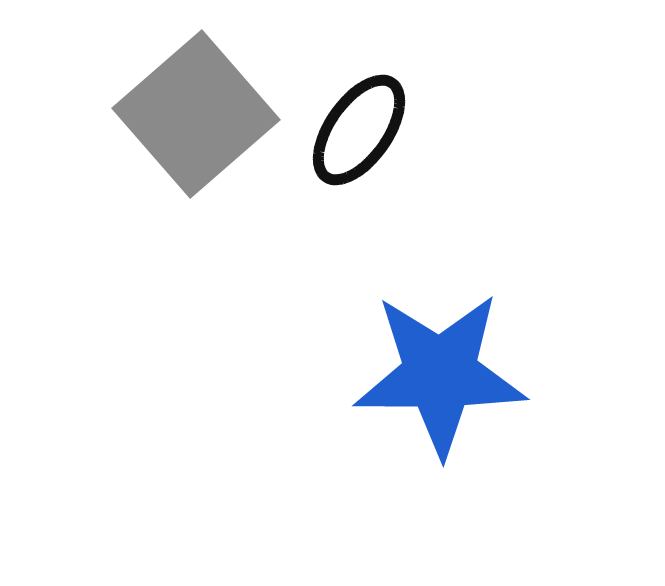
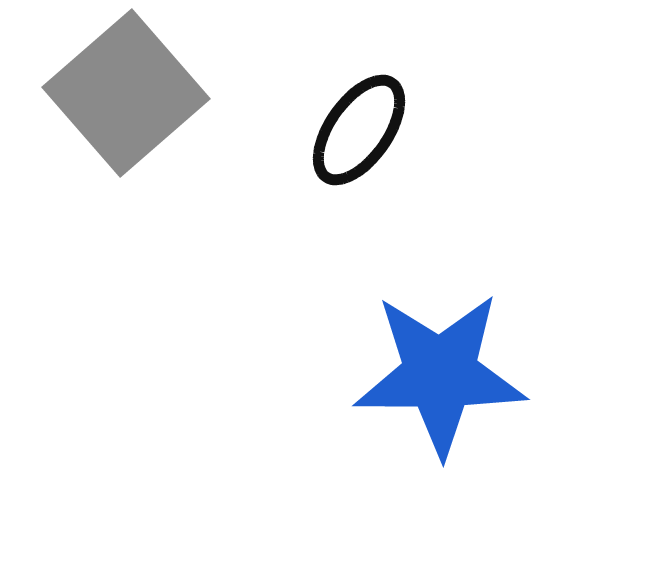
gray square: moved 70 px left, 21 px up
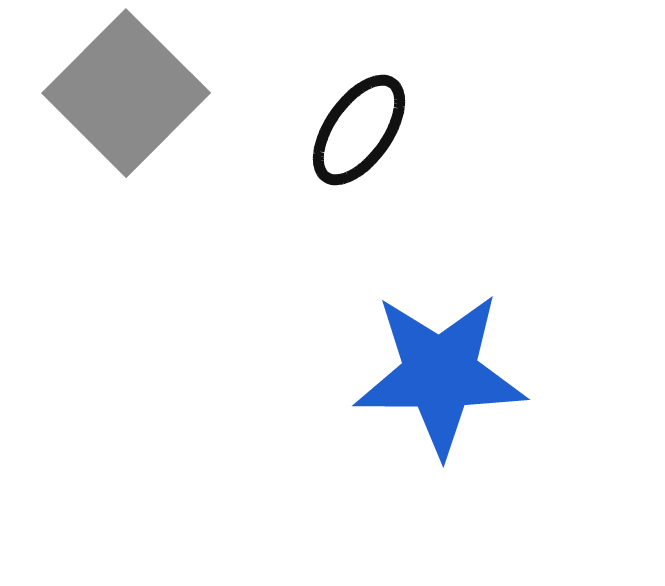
gray square: rotated 4 degrees counterclockwise
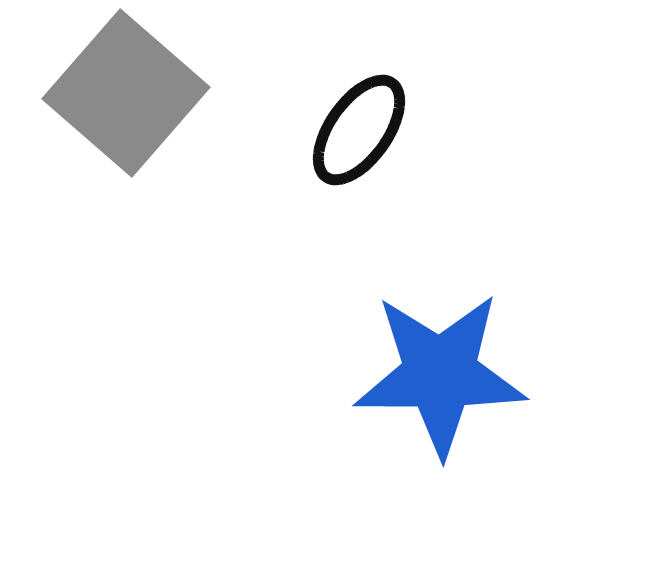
gray square: rotated 4 degrees counterclockwise
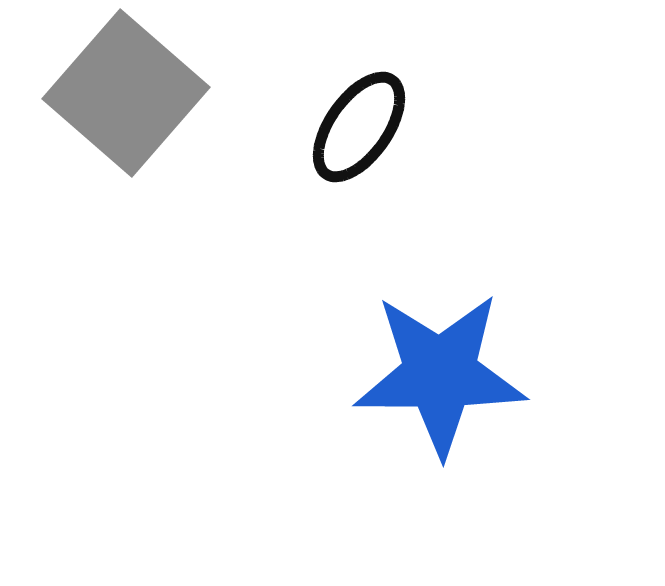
black ellipse: moved 3 px up
